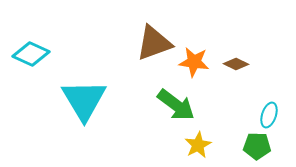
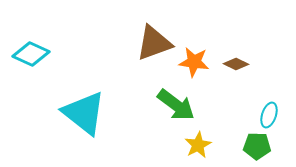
cyan triangle: moved 13 px down; rotated 21 degrees counterclockwise
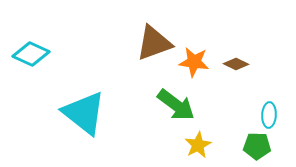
cyan ellipse: rotated 15 degrees counterclockwise
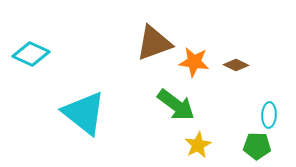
brown diamond: moved 1 px down
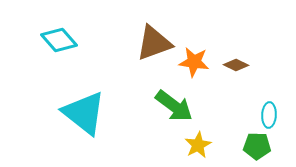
cyan diamond: moved 28 px right, 14 px up; rotated 24 degrees clockwise
green arrow: moved 2 px left, 1 px down
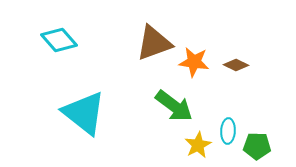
cyan ellipse: moved 41 px left, 16 px down
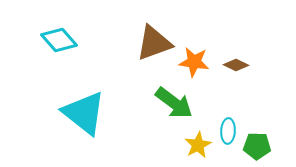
green arrow: moved 3 px up
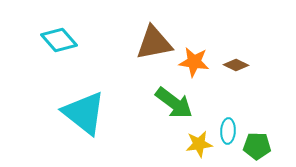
brown triangle: rotated 9 degrees clockwise
yellow star: moved 1 px right, 1 px up; rotated 20 degrees clockwise
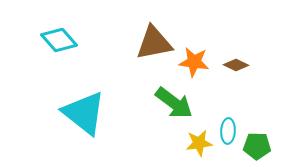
yellow star: moved 1 px up
